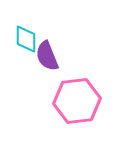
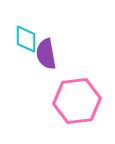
purple semicircle: moved 1 px left, 2 px up; rotated 12 degrees clockwise
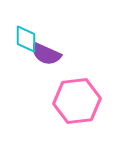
purple semicircle: rotated 56 degrees counterclockwise
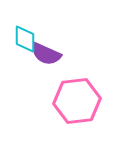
cyan diamond: moved 1 px left
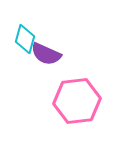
cyan diamond: rotated 16 degrees clockwise
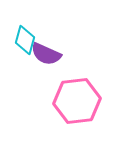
cyan diamond: moved 1 px down
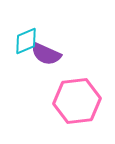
cyan diamond: moved 1 px right, 1 px down; rotated 52 degrees clockwise
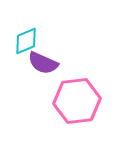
purple semicircle: moved 3 px left, 9 px down
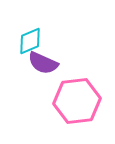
cyan diamond: moved 4 px right
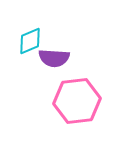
purple semicircle: moved 11 px right, 5 px up; rotated 20 degrees counterclockwise
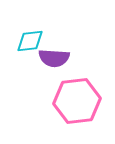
cyan diamond: rotated 16 degrees clockwise
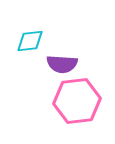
purple semicircle: moved 8 px right, 6 px down
